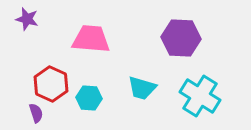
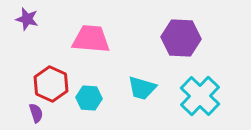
cyan cross: rotated 12 degrees clockwise
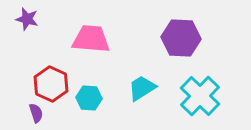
cyan trapezoid: rotated 132 degrees clockwise
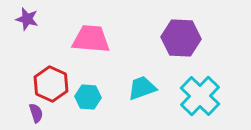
cyan trapezoid: rotated 12 degrees clockwise
cyan hexagon: moved 1 px left, 1 px up
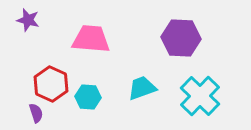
purple star: moved 1 px right, 1 px down
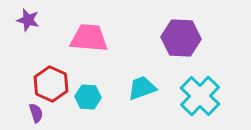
pink trapezoid: moved 2 px left, 1 px up
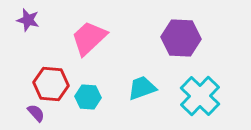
pink trapezoid: rotated 48 degrees counterclockwise
red hexagon: rotated 20 degrees counterclockwise
purple semicircle: rotated 24 degrees counterclockwise
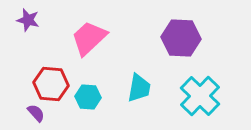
cyan trapezoid: moved 3 px left; rotated 120 degrees clockwise
